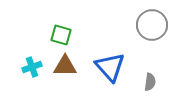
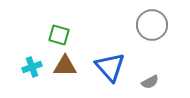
green square: moved 2 px left
gray semicircle: rotated 54 degrees clockwise
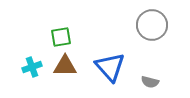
green square: moved 2 px right, 2 px down; rotated 25 degrees counterclockwise
gray semicircle: rotated 42 degrees clockwise
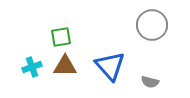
blue triangle: moved 1 px up
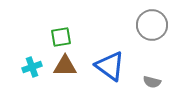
blue triangle: rotated 12 degrees counterclockwise
gray semicircle: moved 2 px right
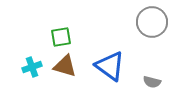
gray circle: moved 3 px up
brown triangle: rotated 15 degrees clockwise
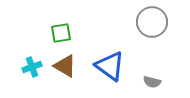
green square: moved 4 px up
brown triangle: rotated 15 degrees clockwise
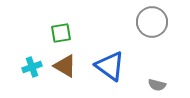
gray semicircle: moved 5 px right, 3 px down
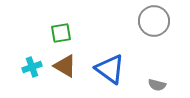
gray circle: moved 2 px right, 1 px up
blue triangle: moved 3 px down
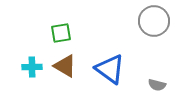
cyan cross: rotated 18 degrees clockwise
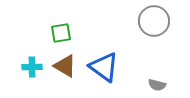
blue triangle: moved 6 px left, 2 px up
